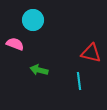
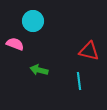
cyan circle: moved 1 px down
red triangle: moved 2 px left, 2 px up
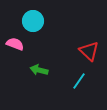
red triangle: rotated 30 degrees clockwise
cyan line: rotated 42 degrees clockwise
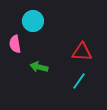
pink semicircle: rotated 120 degrees counterclockwise
red triangle: moved 7 px left, 1 px down; rotated 40 degrees counterclockwise
green arrow: moved 3 px up
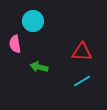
cyan line: moved 3 px right; rotated 24 degrees clockwise
